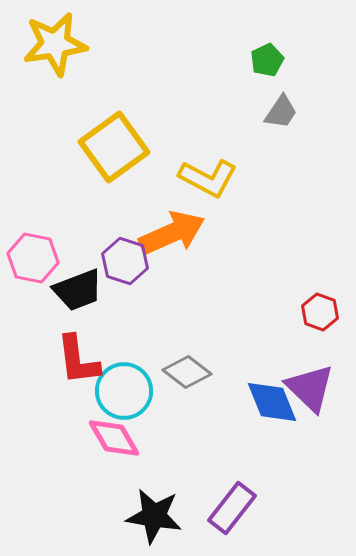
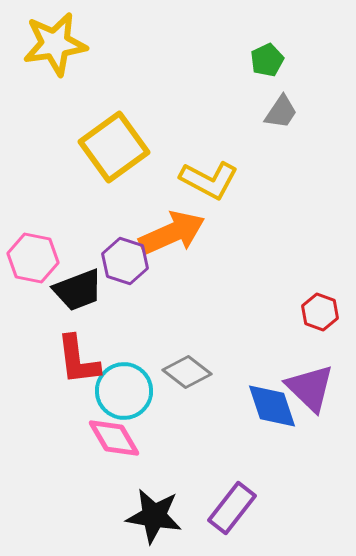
yellow L-shape: moved 1 px right, 2 px down
blue diamond: moved 4 px down; rotated 4 degrees clockwise
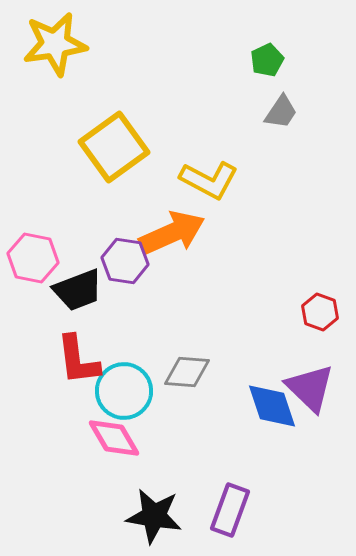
purple hexagon: rotated 9 degrees counterclockwise
gray diamond: rotated 33 degrees counterclockwise
purple rectangle: moved 2 px left, 2 px down; rotated 18 degrees counterclockwise
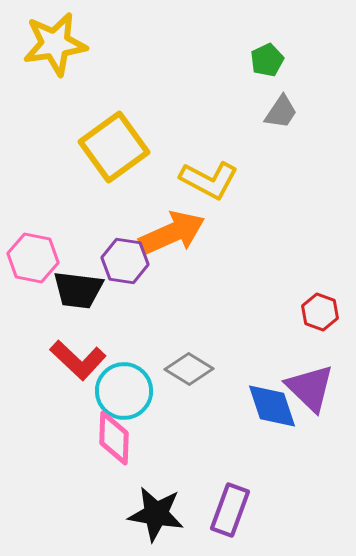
black trapezoid: rotated 28 degrees clockwise
red L-shape: rotated 40 degrees counterclockwise
gray diamond: moved 2 px right, 3 px up; rotated 27 degrees clockwise
pink diamond: rotated 32 degrees clockwise
black star: moved 2 px right, 2 px up
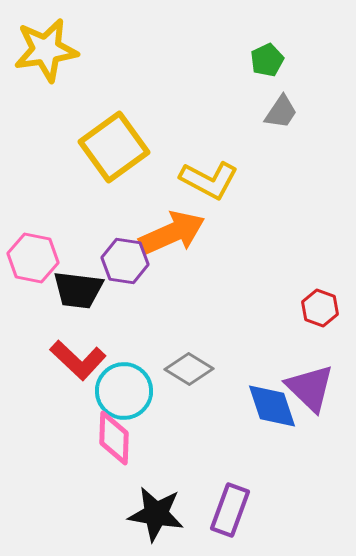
yellow star: moved 9 px left, 6 px down
red hexagon: moved 4 px up
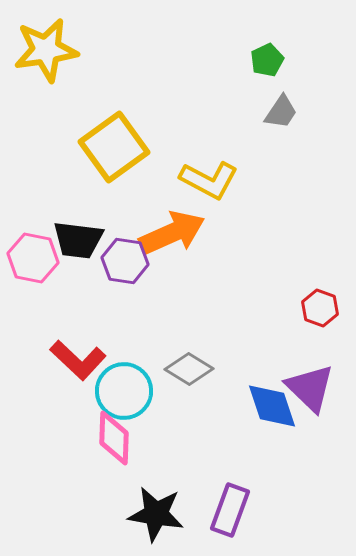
black trapezoid: moved 50 px up
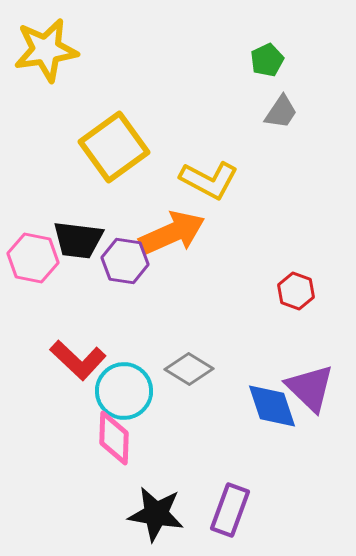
red hexagon: moved 24 px left, 17 px up
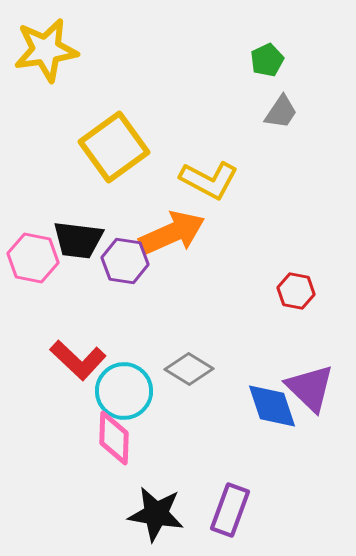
red hexagon: rotated 9 degrees counterclockwise
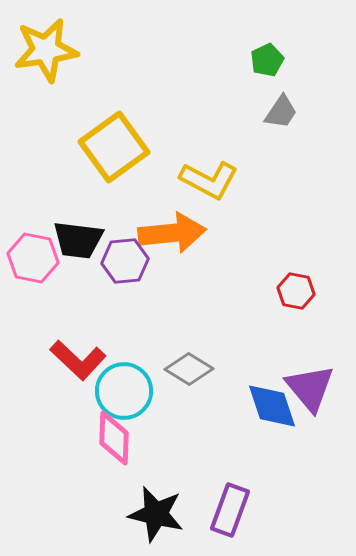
orange arrow: rotated 18 degrees clockwise
purple hexagon: rotated 15 degrees counterclockwise
purple triangle: rotated 6 degrees clockwise
black star: rotated 4 degrees clockwise
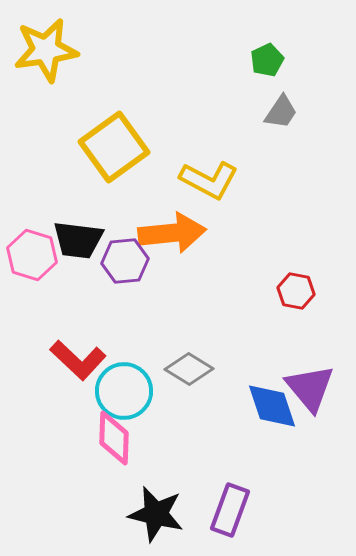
pink hexagon: moved 1 px left, 3 px up; rotated 6 degrees clockwise
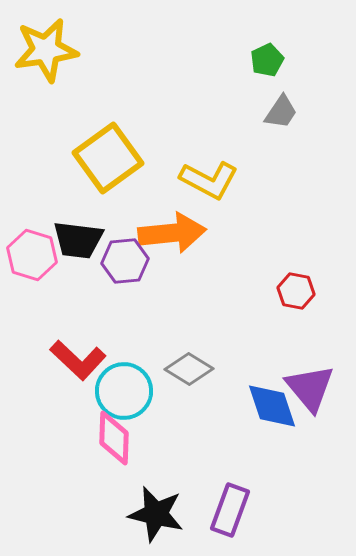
yellow square: moved 6 px left, 11 px down
